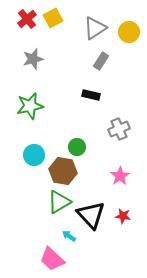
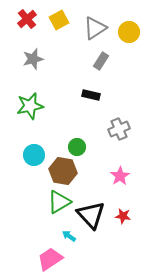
yellow square: moved 6 px right, 2 px down
pink trapezoid: moved 2 px left; rotated 104 degrees clockwise
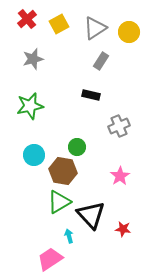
yellow square: moved 4 px down
gray cross: moved 3 px up
red star: moved 13 px down
cyan arrow: rotated 40 degrees clockwise
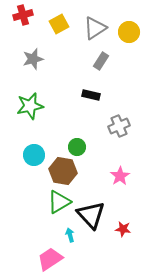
red cross: moved 4 px left, 4 px up; rotated 24 degrees clockwise
cyan arrow: moved 1 px right, 1 px up
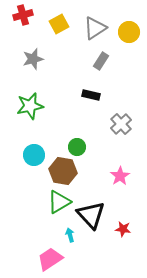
gray cross: moved 2 px right, 2 px up; rotated 20 degrees counterclockwise
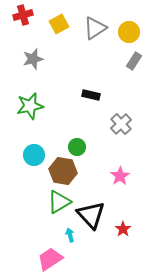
gray rectangle: moved 33 px right
red star: rotated 28 degrees clockwise
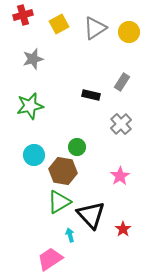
gray rectangle: moved 12 px left, 21 px down
